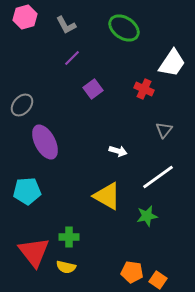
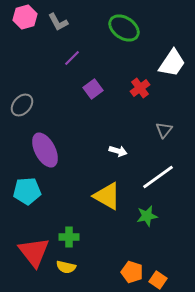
gray L-shape: moved 8 px left, 3 px up
red cross: moved 4 px left, 1 px up; rotated 30 degrees clockwise
purple ellipse: moved 8 px down
orange pentagon: rotated 10 degrees clockwise
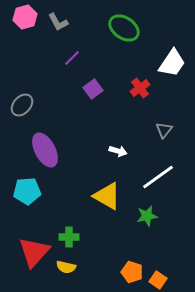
red triangle: rotated 20 degrees clockwise
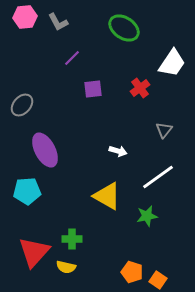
pink hexagon: rotated 10 degrees clockwise
purple square: rotated 30 degrees clockwise
green cross: moved 3 px right, 2 px down
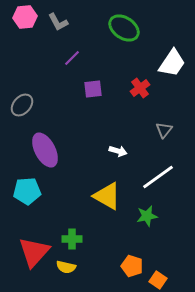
orange pentagon: moved 6 px up
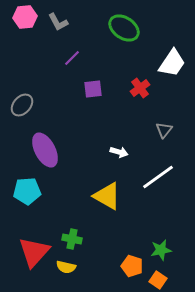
white arrow: moved 1 px right, 1 px down
green star: moved 14 px right, 34 px down
green cross: rotated 12 degrees clockwise
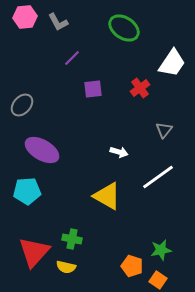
purple ellipse: moved 3 px left; rotated 32 degrees counterclockwise
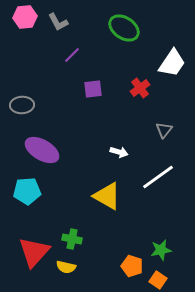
purple line: moved 3 px up
gray ellipse: rotated 45 degrees clockwise
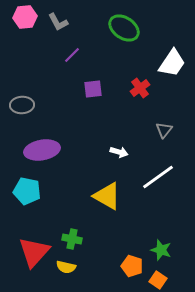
purple ellipse: rotated 40 degrees counterclockwise
cyan pentagon: rotated 16 degrees clockwise
green star: rotated 30 degrees clockwise
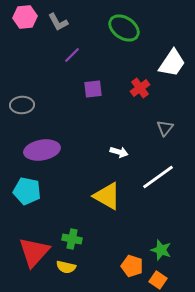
gray triangle: moved 1 px right, 2 px up
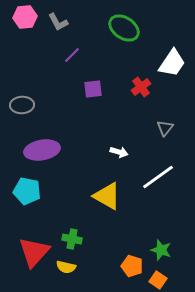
red cross: moved 1 px right, 1 px up
